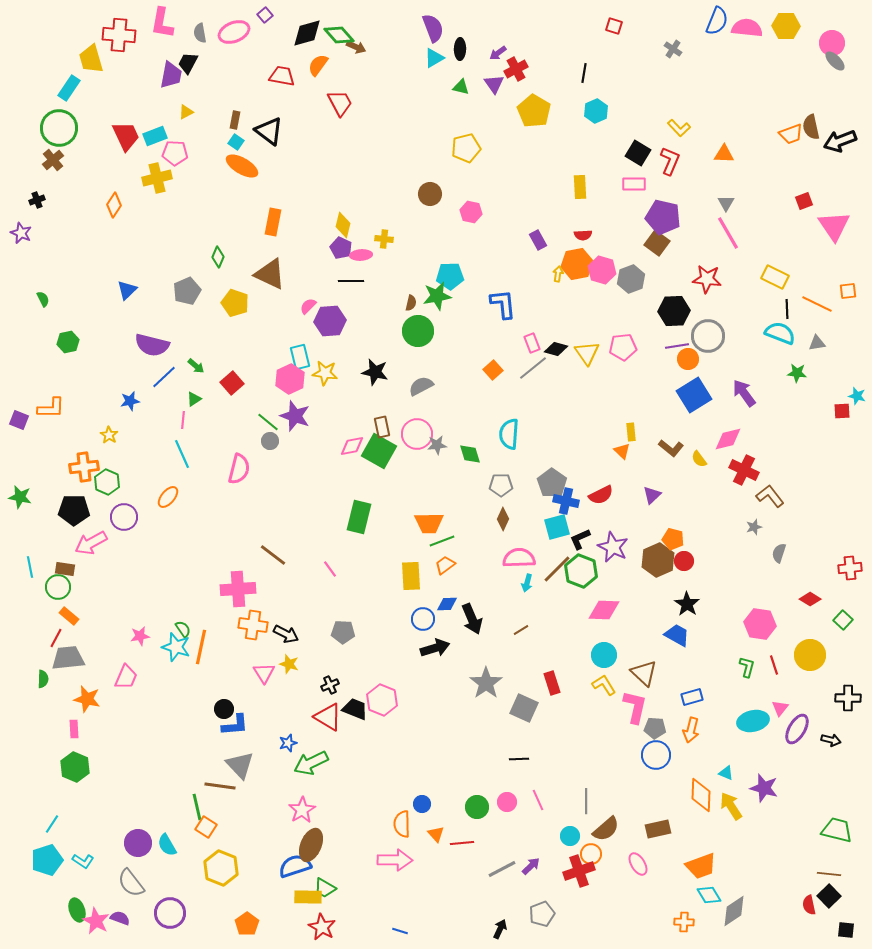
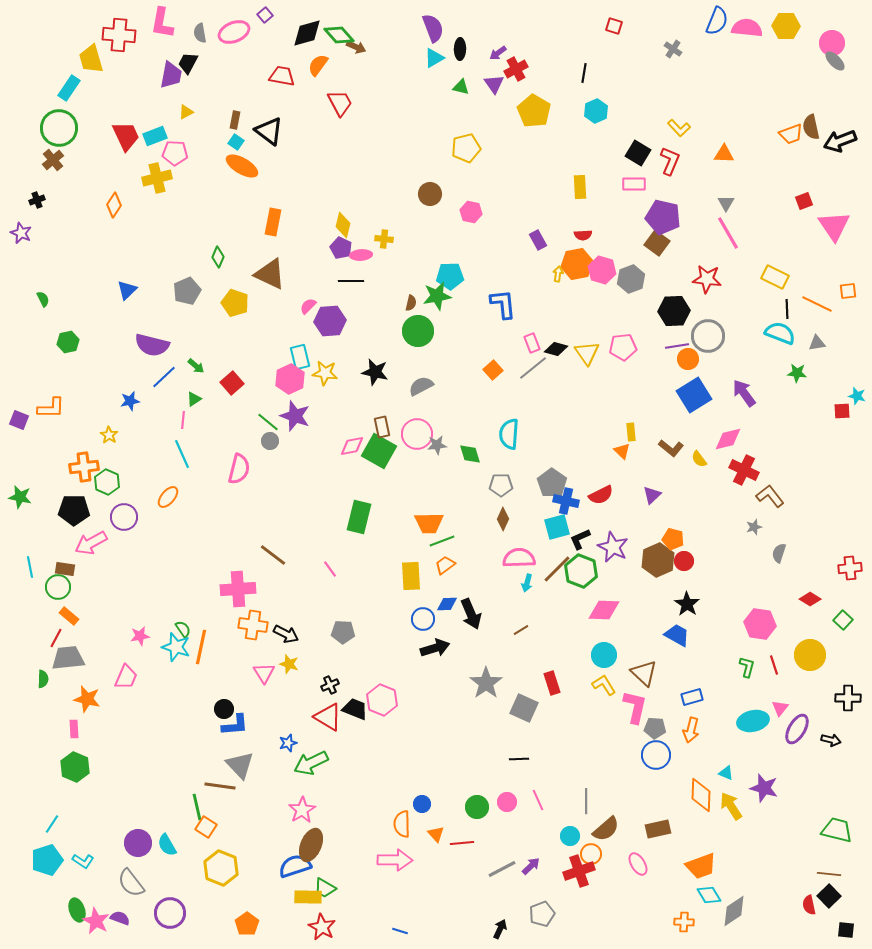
black arrow at (472, 619): moved 1 px left, 5 px up
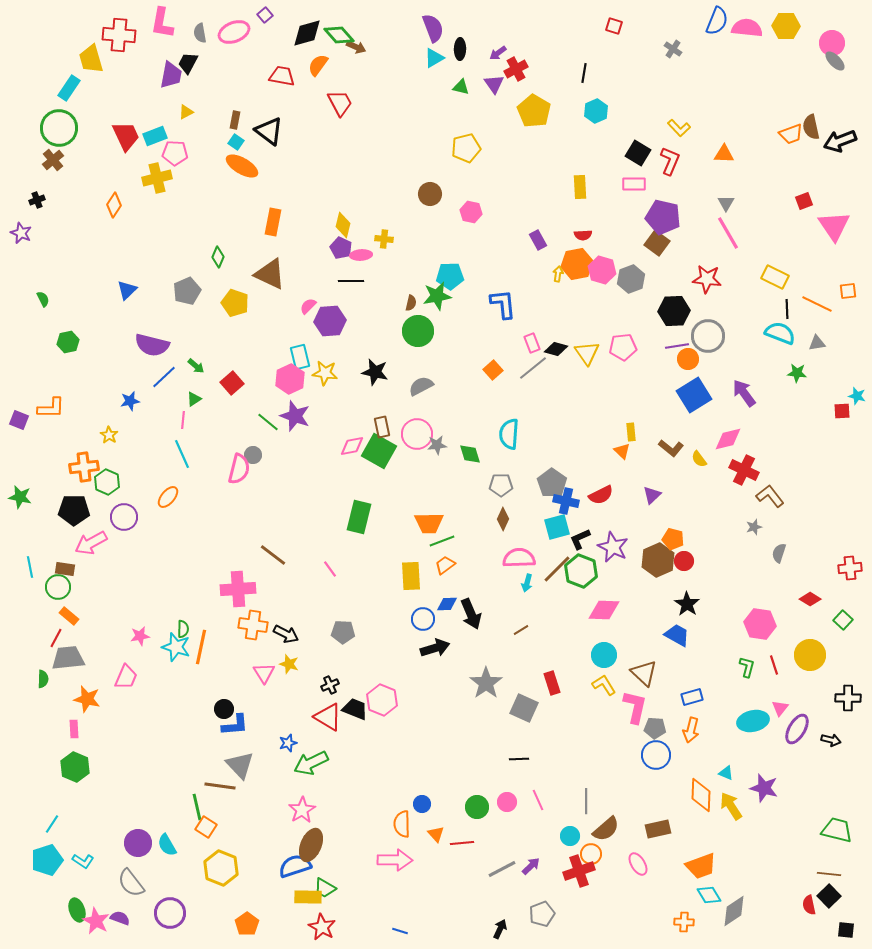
gray circle at (270, 441): moved 17 px left, 14 px down
green semicircle at (183, 629): rotated 36 degrees clockwise
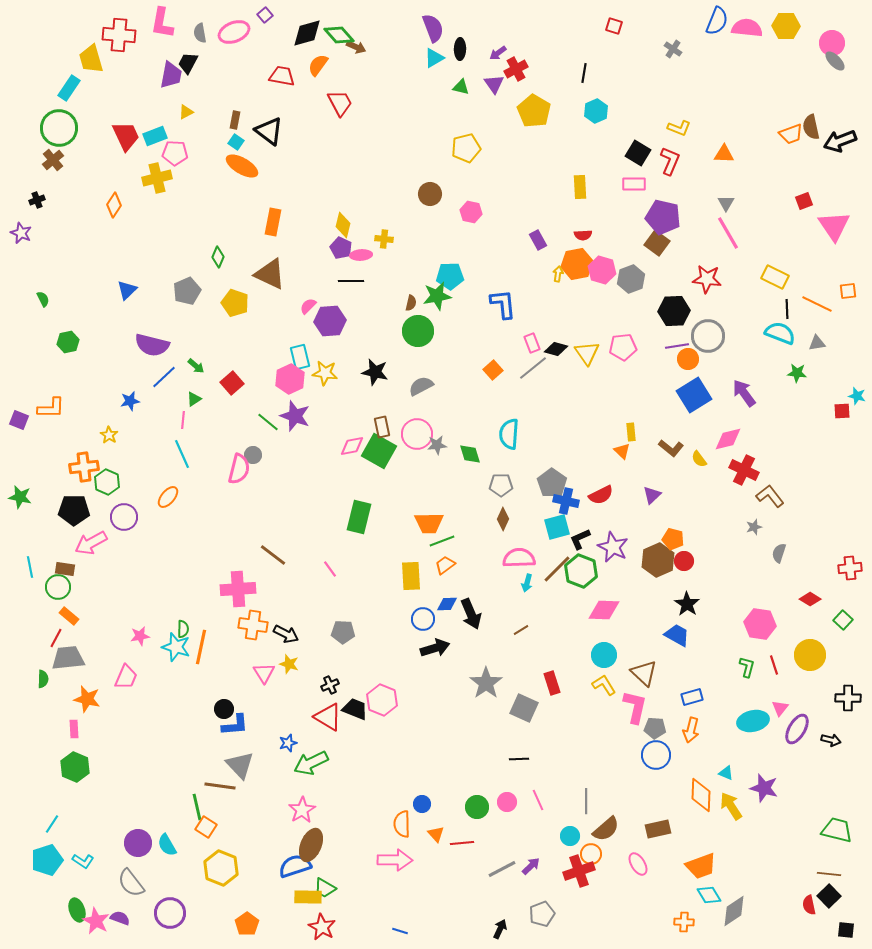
yellow L-shape at (679, 128): rotated 25 degrees counterclockwise
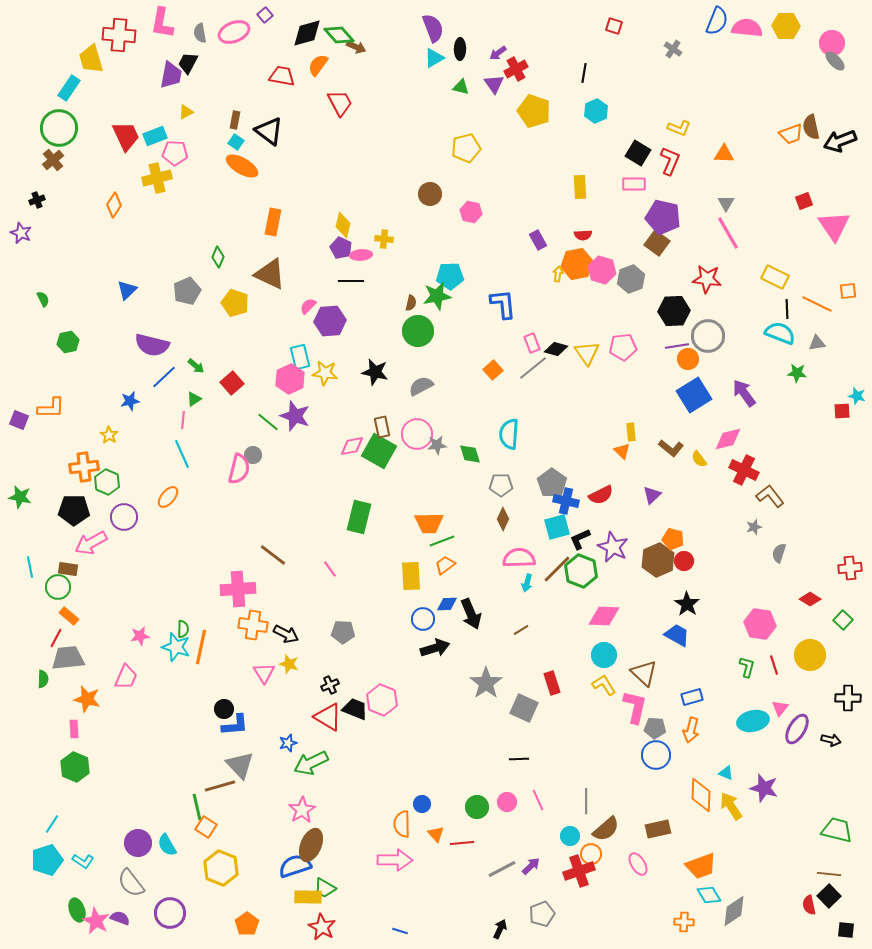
yellow pentagon at (534, 111): rotated 12 degrees counterclockwise
brown rectangle at (65, 569): moved 3 px right
pink diamond at (604, 610): moved 6 px down
brown line at (220, 786): rotated 24 degrees counterclockwise
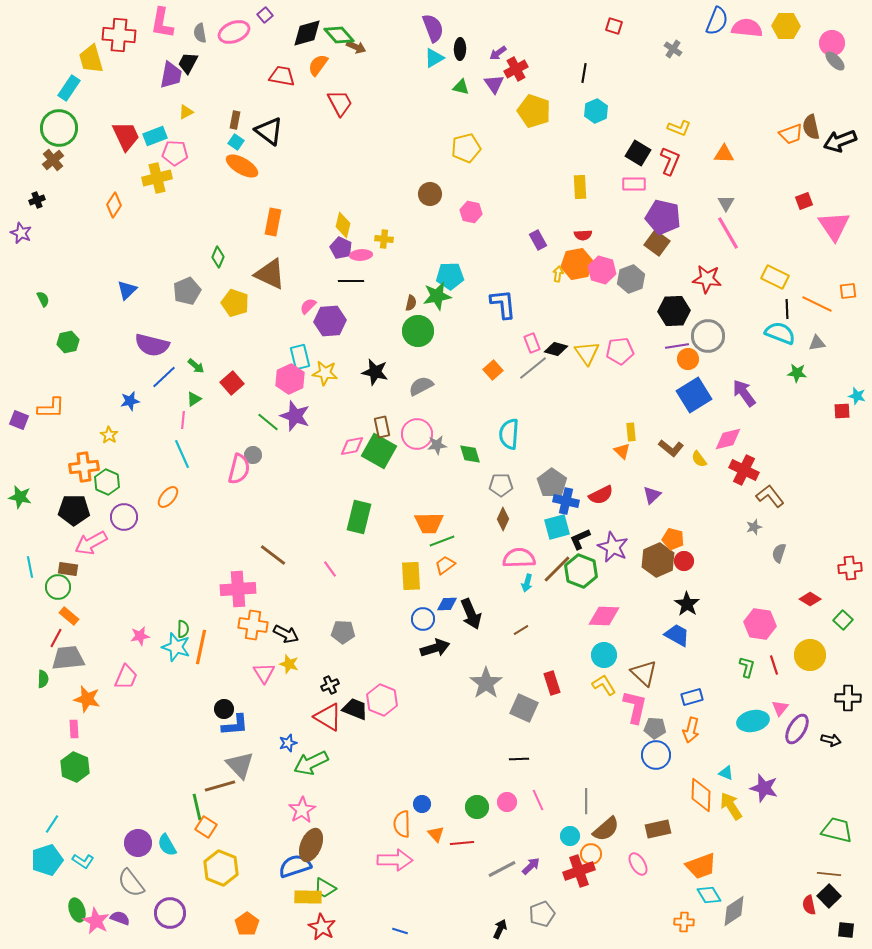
pink pentagon at (623, 347): moved 3 px left, 4 px down
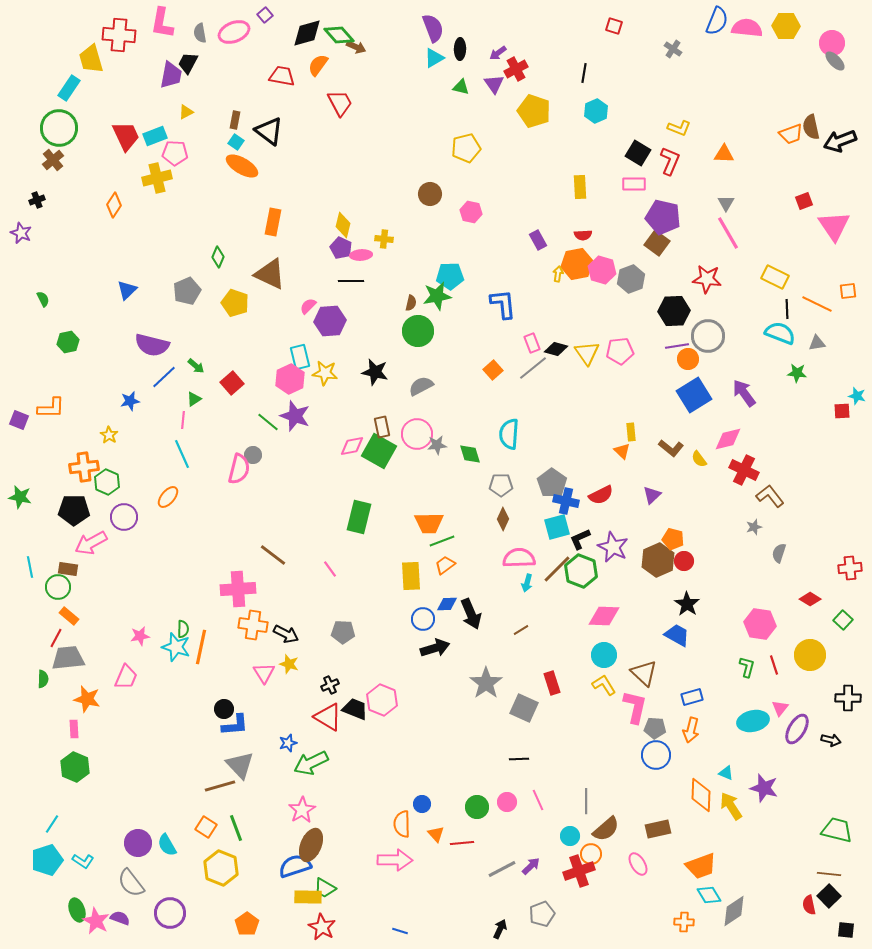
green line at (197, 807): moved 39 px right, 21 px down; rotated 8 degrees counterclockwise
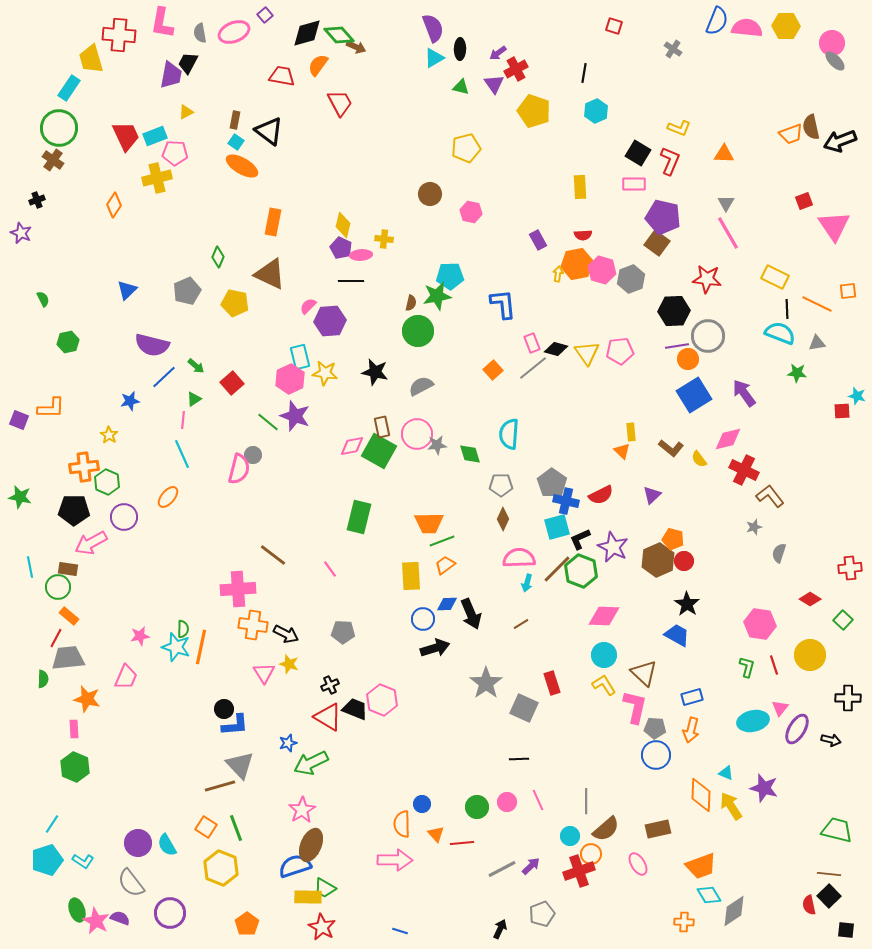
brown cross at (53, 160): rotated 15 degrees counterclockwise
yellow pentagon at (235, 303): rotated 8 degrees counterclockwise
brown line at (521, 630): moved 6 px up
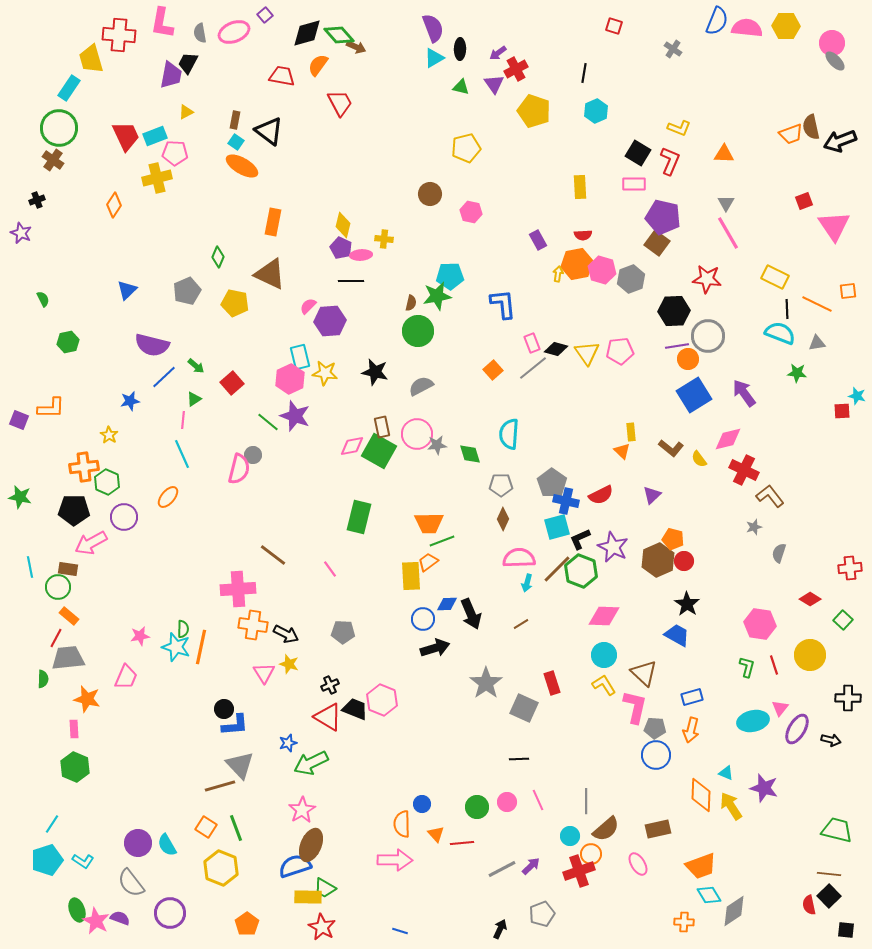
orange trapezoid at (445, 565): moved 17 px left, 3 px up
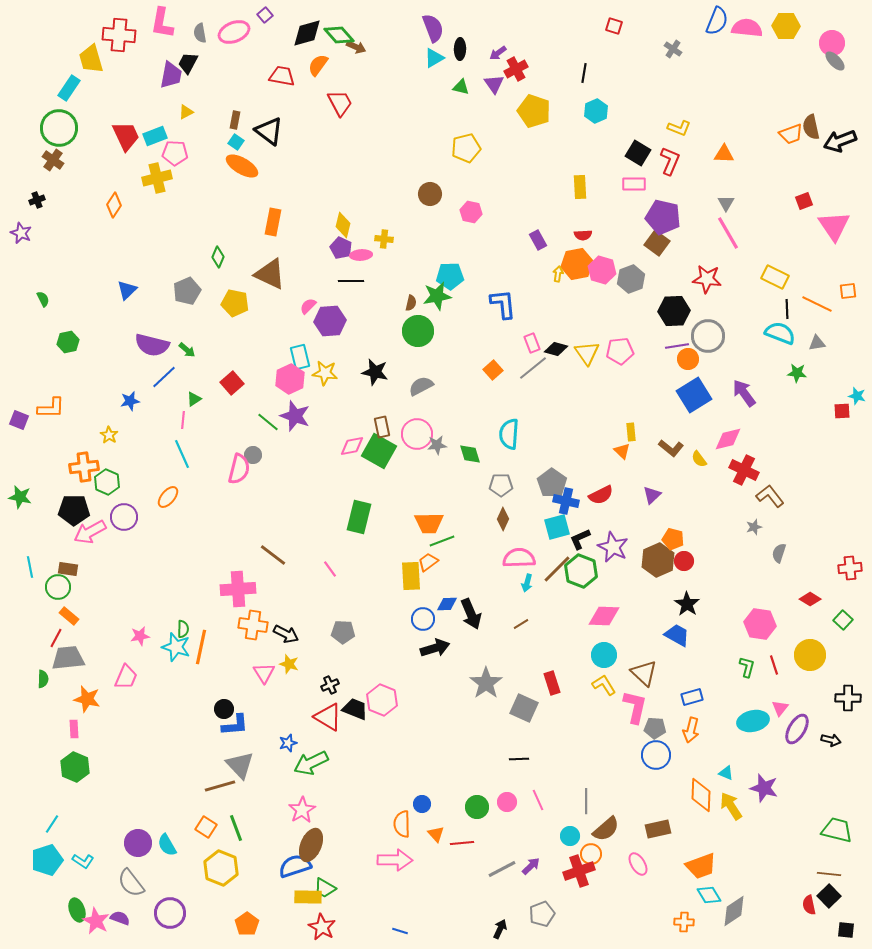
green arrow at (196, 366): moved 9 px left, 16 px up
pink arrow at (91, 543): moved 1 px left, 11 px up
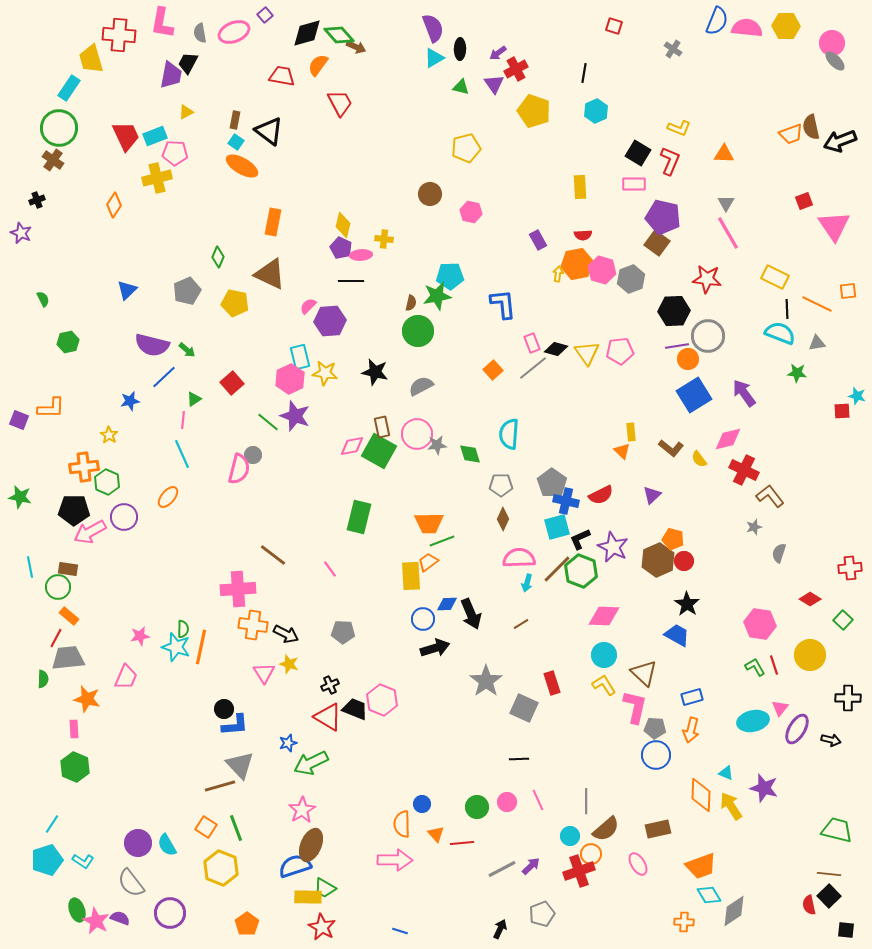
green L-shape at (747, 667): moved 8 px right; rotated 45 degrees counterclockwise
gray star at (486, 683): moved 2 px up
